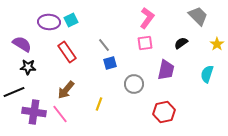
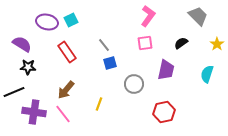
pink L-shape: moved 1 px right, 2 px up
purple ellipse: moved 2 px left; rotated 10 degrees clockwise
pink line: moved 3 px right
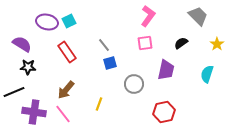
cyan square: moved 2 px left, 1 px down
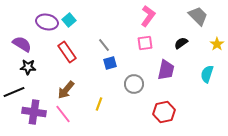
cyan square: moved 1 px up; rotated 16 degrees counterclockwise
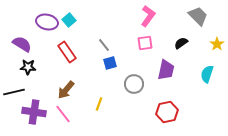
black line: rotated 10 degrees clockwise
red hexagon: moved 3 px right
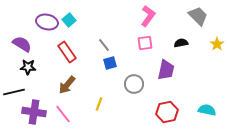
black semicircle: rotated 24 degrees clockwise
cyan semicircle: moved 36 px down; rotated 84 degrees clockwise
brown arrow: moved 1 px right, 5 px up
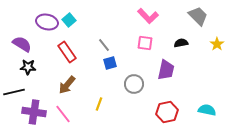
pink L-shape: rotated 100 degrees clockwise
pink square: rotated 14 degrees clockwise
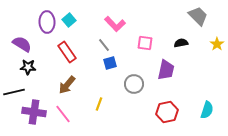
pink L-shape: moved 33 px left, 8 px down
purple ellipse: rotated 75 degrees clockwise
cyan semicircle: rotated 96 degrees clockwise
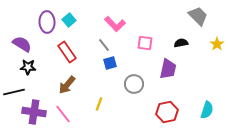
purple trapezoid: moved 2 px right, 1 px up
